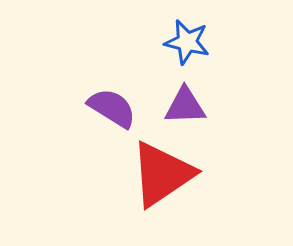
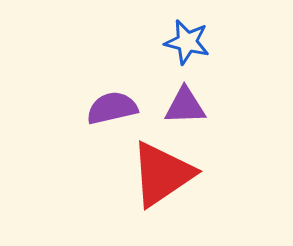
purple semicircle: rotated 45 degrees counterclockwise
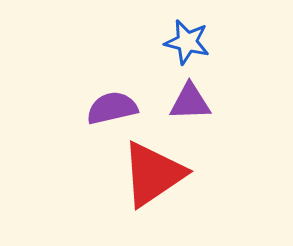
purple triangle: moved 5 px right, 4 px up
red triangle: moved 9 px left
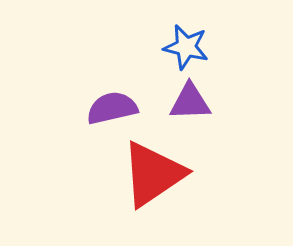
blue star: moved 1 px left, 5 px down
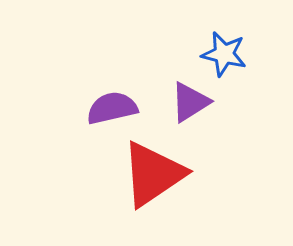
blue star: moved 38 px right, 7 px down
purple triangle: rotated 30 degrees counterclockwise
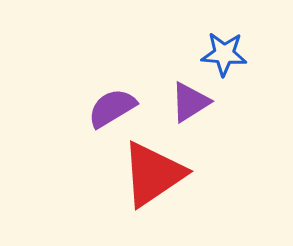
blue star: rotated 9 degrees counterclockwise
purple semicircle: rotated 18 degrees counterclockwise
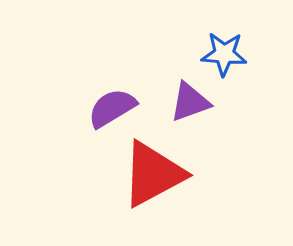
purple triangle: rotated 12 degrees clockwise
red triangle: rotated 6 degrees clockwise
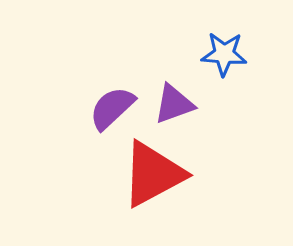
purple triangle: moved 16 px left, 2 px down
purple semicircle: rotated 12 degrees counterclockwise
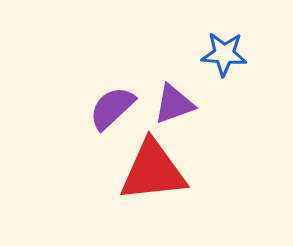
red triangle: moved 3 px up; rotated 22 degrees clockwise
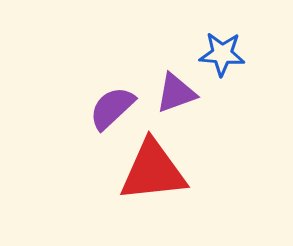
blue star: moved 2 px left
purple triangle: moved 2 px right, 11 px up
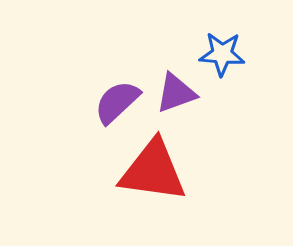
purple semicircle: moved 5 px right, 6 px up
red triangle: rotated 14 degrees clockwise
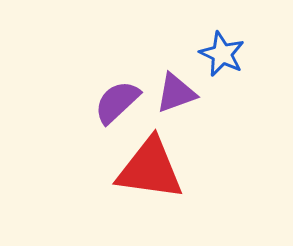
blue star: rotated 21 degrees clockwise
red triangle: moved 3 px left, 2 px up
